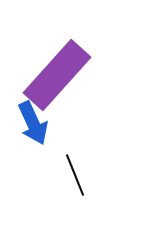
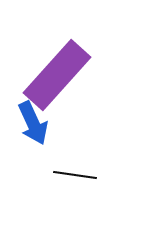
black line: rotated 60 degrees counterclockwise
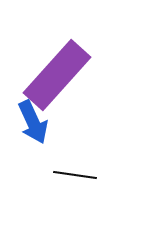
blue arrow: moved 1 px up
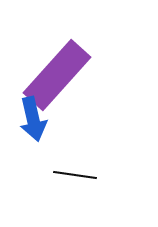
blue arrow: moved 3 px up; rotated 12 degrees clockwise
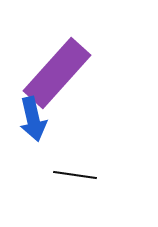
purple rectangle: moved 2 px up
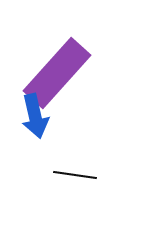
blue arrow: moved 2 px right, 3 px up
